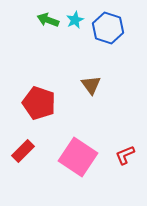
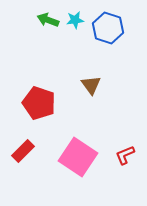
cyan star: rotated 18 degrees clockwise
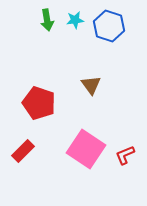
green arrow: moved 1 px left; rotated 120 degrees counterclockwise
blue hexagon: moved 1 px right, 2 px up
pink square: moved 8 px right, 8 px up
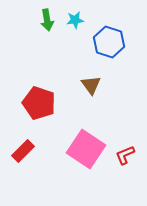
blue hexagon: moved 16 px down
